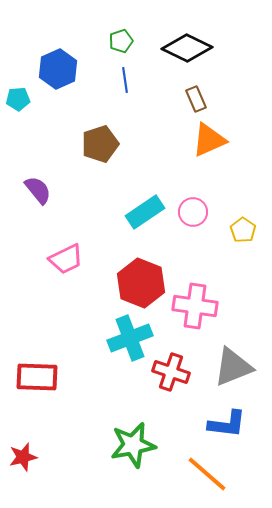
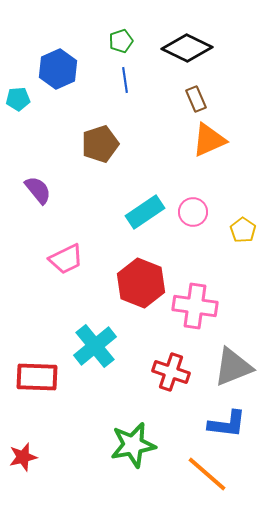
cyan cross: moved 35 px left, 8 px down; rotated 18 degrees counterclockwise
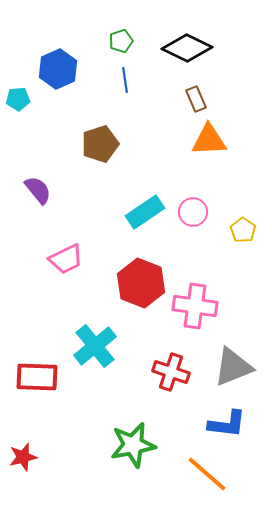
orange triangle: rotated 21 degrees clockwise
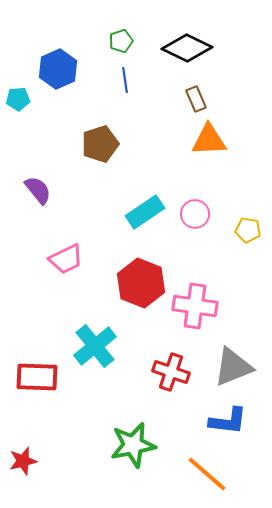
pink circle: moved 2 px right, 2 px down
yellow pentagon: moved 5 px right; rotated 25 degrees counterclockwise
blue L-shape: moved 1 px right, 3 px up
red star: moved 4 px down
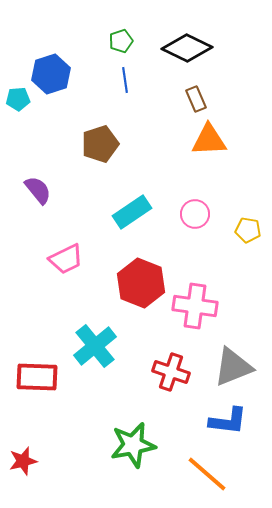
blue hexagon: moved 7 px left, 5 px down; rotated 6 degrees clockwise
cyan rectangle: moved 13 px left
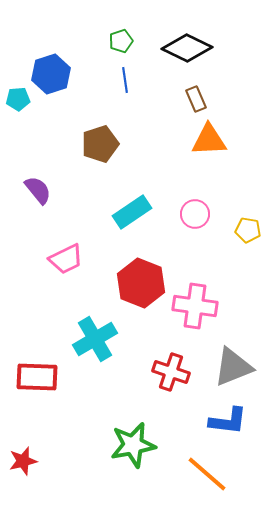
cyan cross: moved 7 px up; rotated 9 degrees clockwise
